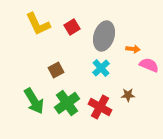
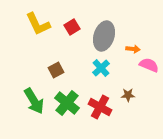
green cross: rotated 15 degrees counterclockwise
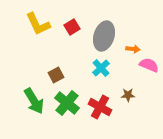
brown square: moved 5 px down
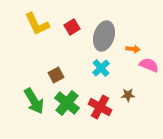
yellow L-shape: moved 1 px left
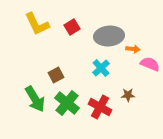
gray ellipse: moved 5 px right; rotated 68 degrees clockwise
pink semicircle: moved 1 px right, 1 px up
green arrow: moved 1 px right, 2 px up
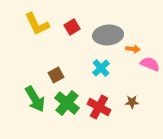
gray ellipse: moved 1 px left, 1 px up
brown star: moved 4 px right, 7 px down
red cross: moved 1 px left
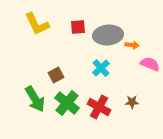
red square: moved 6 px right; rotated 28 degrees clockwise
orange arrow: moved 1 px left, 4 px up
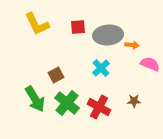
brown star: moved 2 px right, 1 px up
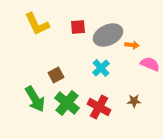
gray ellipse: rotated 20 degrees counterclockwise
